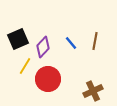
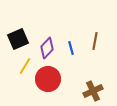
blue line: moved 5 px down; rotated 24 degrees clockwise
purple diamond: moved 4 px right, 1 px down
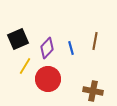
brown cross: rotated 36 degrees clockwise
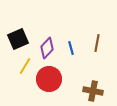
brown line: moved 2 px right, 2 px down
red circle: moved 1 px right
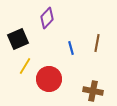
purple diamond: moved 30 px up
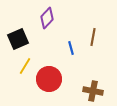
brown line: moved 4 px left, 6 px up
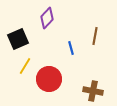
brown line: moved 2 px right, 1 px up
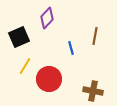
black square: moved 1 px right, 2 px up
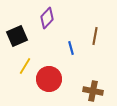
black square: moved 2 px left, 1 px up
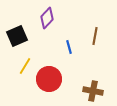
blue line: moved 2 px left, 1 px up
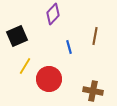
purple diamond: moved 6 px right, 4 px up
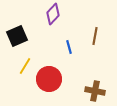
brown cross: moved 2 px right
